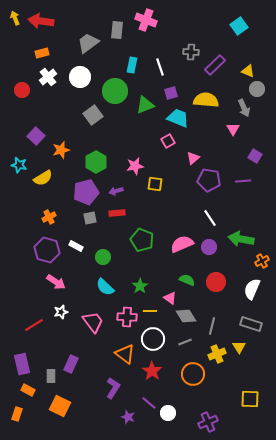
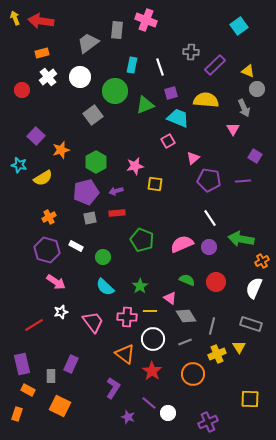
white semicircle at (252, 289): moved 2 px right, 1 px up
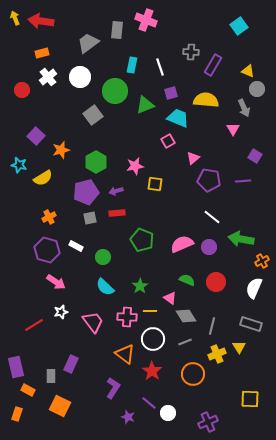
purple rectangle at (215, 65): moved 2 px left; rotated 15 degrees counterclockwise
white line at (210, 218): moved 2 px right, 1 px up; rotated 18 degrees counterclockwise
purple rectangle at (22, 364): moved 6 px left, 3 px down
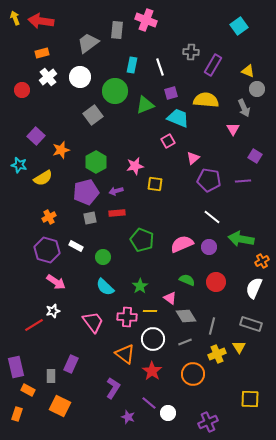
white star at (61, 312): moved 8 px left, 1 px up
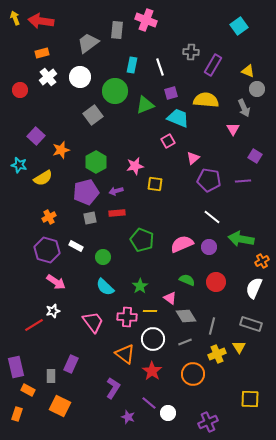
red circle at (22, 90): moved 2 px left
